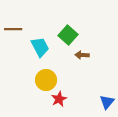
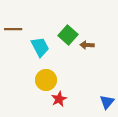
brown arrow: moved 5 px right, 10 px up
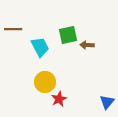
green square: rotated 36 degrees clockwise
yellow circle: moved 1 px left, 2 px down
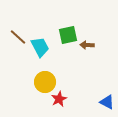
brown line: moved 5 px right, 8 px down; rotated 42 degrees clockwise
blue triangle: rotated 42 degrees counterclockwise
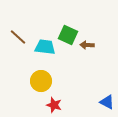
green square: rotated 36 degrees clockwise
cyan trapezoid: moved 5 px right; rotated 55 degrees counterclockwise
yellow circle: moved 4 px left, 1 px up
red star: moved 5 px left, 6 px down; rotated 28 degrees counterclockwise
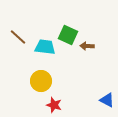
brown arrow: moved 1 px down
blue triangle: moved 2 px up
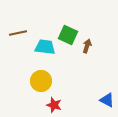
brown line: moved 4 px up; rotated 54 degrees counterclockwise
brown arrow: rotated 104 degrees clockwise
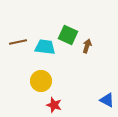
brown line: moved 9 px down
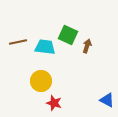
red star: moved 2 px up
